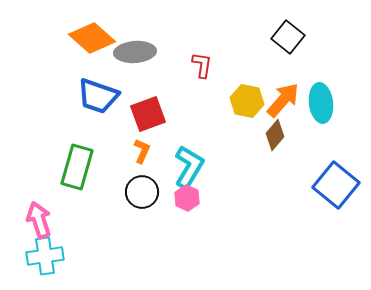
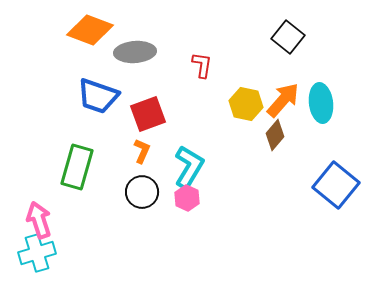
orange diamond: moved 2 px left, 8 px up; rotated 21 degrees counterclockwise
yellow hexagon: moved 1 px left, 3 px down
cyan cross: moved 8 px left, 3 px up; rotated 9 degrees counterclockwise
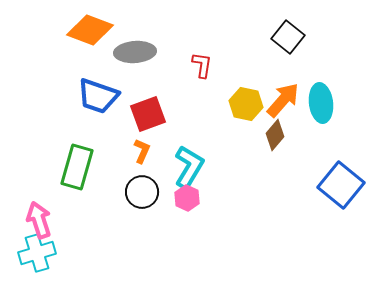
blue square: moved 5 px right
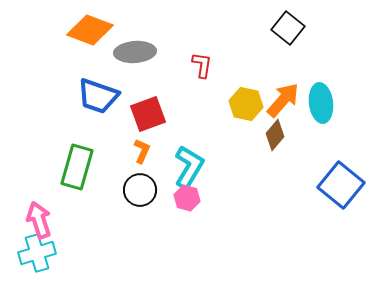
black square: moved 9 px up
black circle: moved 2 px left, 2 px up
pink hexagon: rotated 10 degrees counterclockwise
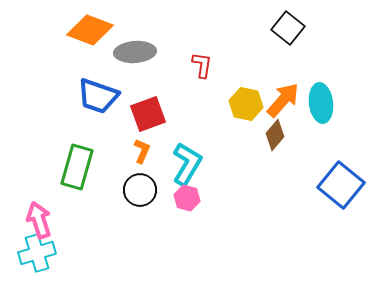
cyan L-shape: moved 2 px left, 3 px up
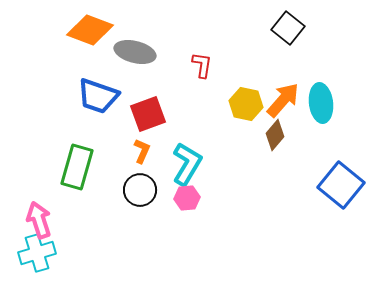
gray ellipse: rotated 18 degrees clockwise
pink hexagon: rotated 20 degrees counterclockwise
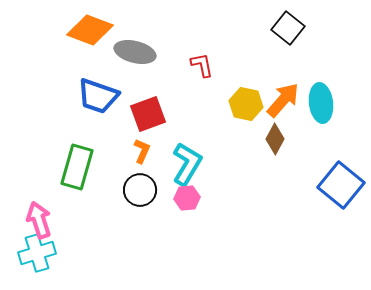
red L-shape: rotated 20 degrees counterclockwise
brown diamond: moved 4 px down; rotated 12 degrees counterclockwise
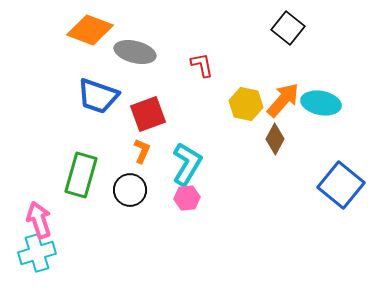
cyan ellipse: rotated 72 degrees counterclockwise
green rectangle: moved 4 px right, 8 px down
black circle: moved 10 px left
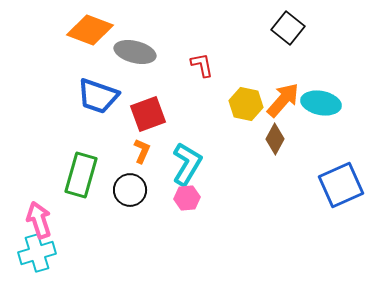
blue square: rotated 27 degrees clockwise
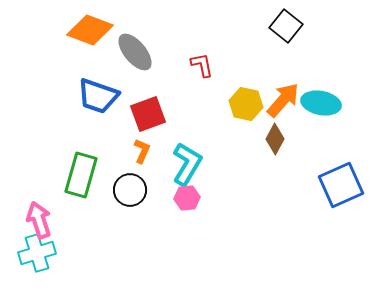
black square: moved 2 px left, 2 px up
gray ellipse: rotated 36 degrees clockwise
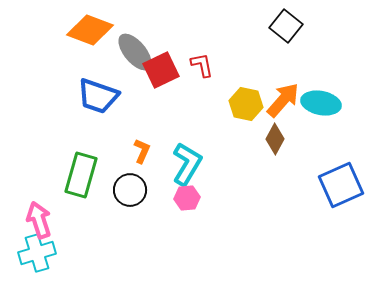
red square: moved 13 px right, 44 px up; rotated 6 degrees counterclockwise
